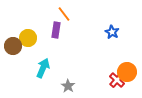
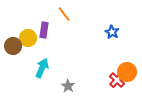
purple rectangle: moved 12 px left
cyan arrow: moved 1 px left
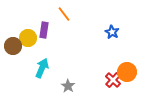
red cross: moved 4 px left
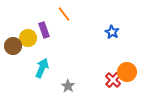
purple rectangle: rotated 28 degrees counterclockwise
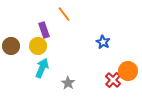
blue star: moved 9 px left, 10 px down
yellow circle: moved 10 px right, 8 px down
brown circle: moved 2 px left
orange circle: moved 1 px right, 1 px up
gray star: moved 3 px up
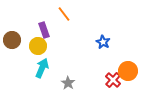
brown circle: moved 1 px right, 6 px up
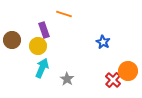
orange line: rotated 35 degrees counterclockwise
gray star: moved 1 px left, 4 px up
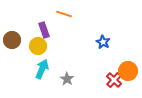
cyan arrow: moved 1 px down
red cross: moved 1 px right
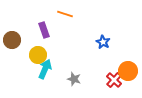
orange line: moved 1 px right
yellow circle: moved 9 px down
cyan arrow: moved 3 px right
gray star: moved 7 px right; rotated 16 degrees counterclockwise
